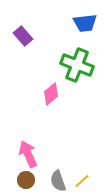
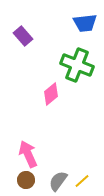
gray semicircle: rotated 55 degrees clockwise
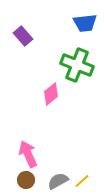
gray semicircle: rotated 25 degrees clockwise
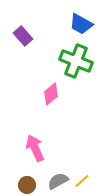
blue trapezoid: moved 4 px left, 1 px down; rotated 35 degrees clockwise
green cross: moved 1 px left, 4 px up
pink arrow: moved 7 px right, 6 px up
brown circle: moved 1 px right, 5 px down
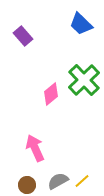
blue trapezoid: rotated 15 degrees clockwise
green cross: moved 8 px right, 19 px down; rotated 24 degrees clockwise
